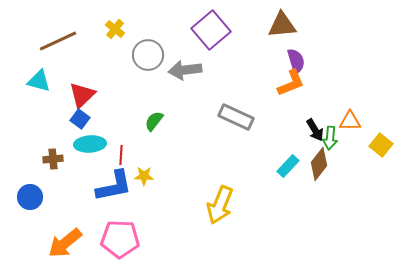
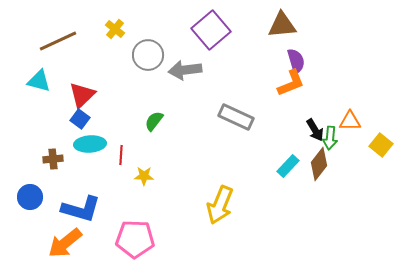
blue L-shape: moved 33 px left, 23 px down; rotated 27 degrees clockwise
pink pentagon: moved 15 px right
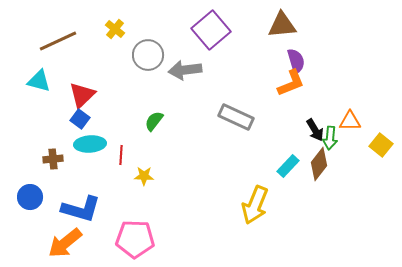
yellow arrow: moved 35 px right
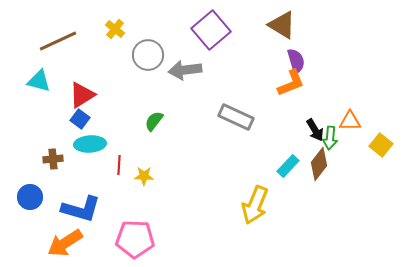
brown triangle: rotated 36 degrees clockwise
red triangle: rotated 12 degrees clockwise
red line: moved 2 px left, 10 px down
orange arrow: rotated 6 degrees clockwise
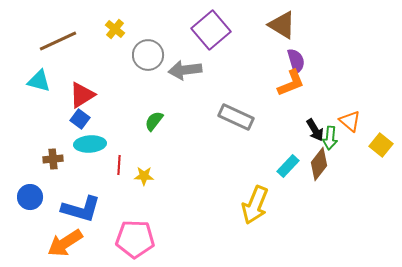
orange triangle: rotated 40 degrees clockwise
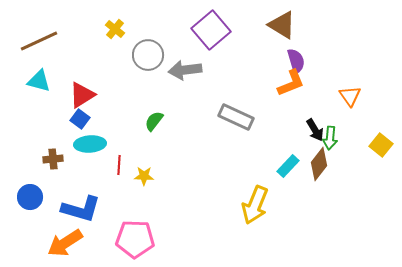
brown line: moved 19 px left
orange triangle: moved 25 px up; rotated 15 degrees clockwise
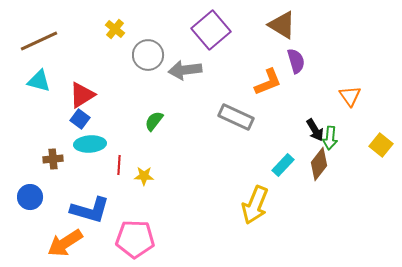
orange L-shape: moved 23 px left, 1 px up
cyan rectangle: moved 5 px left, 1 px up
blue L-shape: moved 9 px right, 1 px down
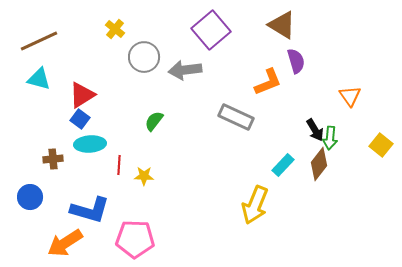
gray circle: moved 4 px left, 2 px down
cyan triangle: moved 2 px up
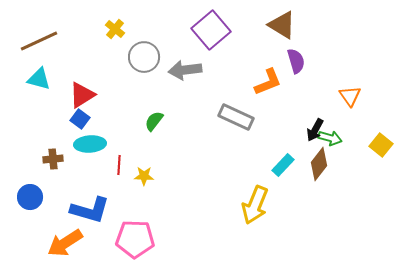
black arrow: rotated 60 degrees clockwise
green arrow: rotated 80 degrees counterclockwise
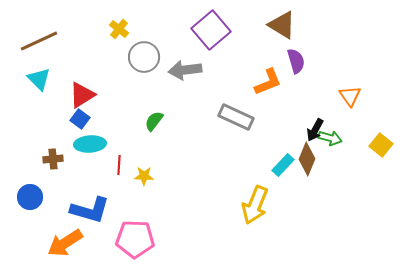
yellow cross: moved 4 px right
cyan triangle: rotated 30 degrees clockwise
brown diamond: moved 12 px left, 5 px up; rotated 16 degrees counterclockwise
